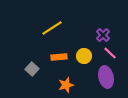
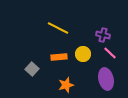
yellow line: moved 6 px right; rotated 60 degrees clockwise
purple cross: rotated 32 degrees counterclockwise
yellow circle: moved 1 px left, 2 px up
purple ellipse: moved 2 px down
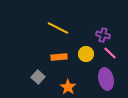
yellow circle: moved 3 px right
gray square: moved 6 px right, 8 px down
orange star: moved 2 px right, 2 px down; rotated 21 degrees counterclockwise
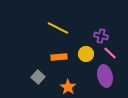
purple cross: moved 2 px left, 1 px down
purple ellipse: moved 1 px left, 3 px up
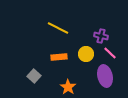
gray square: moved 4 px left, 1 px up
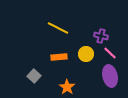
purple ellipse: moved 5 px right
orange star: moved 1 px left
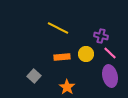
orange rectangle: moved 3 px right
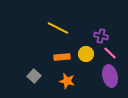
orange star: moved 6 px up; rotated 21 degrees counterclockwise
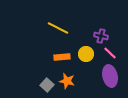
gray square: moved 13 px right, 9 px down
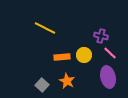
yellow line: moved 13 px left
yellow circle: moved 2 px left, 1 px down
purple ellipse: moved 2 px left, 1 px down
orange star: rotated 14 degrees clockwise
gray square: moved 5 px left
